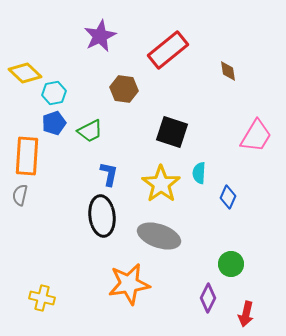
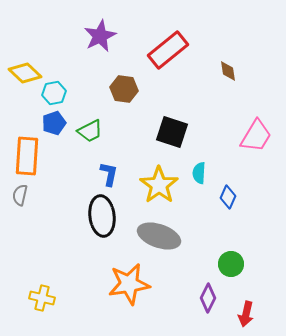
yellow star: moved 2 px left, 1 px down
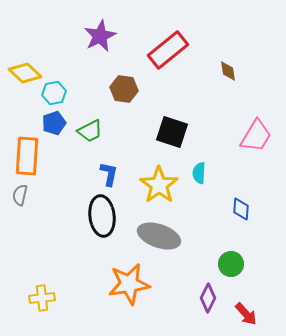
blue diamond: moved 13 px right, 12 px down; rotated 20 degrees counterclockwise
yellow cross: rotated 20 degrees counterclockwise
red arrow: rotated 55 degrees counterclockwise
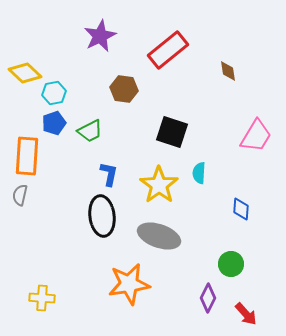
yellow cross: rotated 10 degrees clockwise
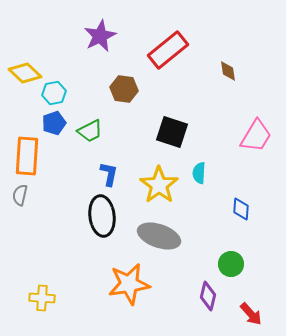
purple diamond: moved 2 px up; rotated 12 degrees counterclockwise
red arrow: moved 5 px right
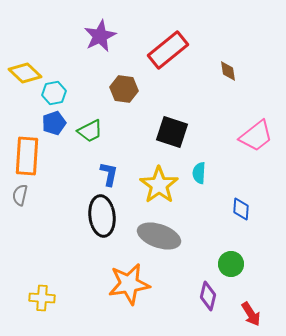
pink trapezoid: rotated 21 degrees clockwise
red arrow: rotated 10 degrees clockwise
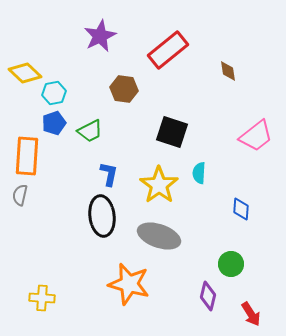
orange star: rotated 24 degrees clockwise
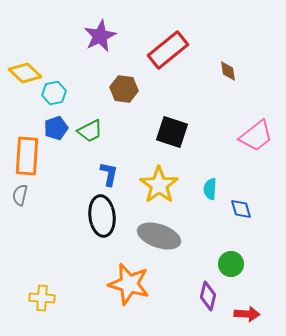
blue pentagon: moved 2 px right, 5 px down
cyan semicircle: moved 11 px right, 16 px down
blue diamond: rotated 20 degrees counterclockwise
red arrow: moved 4 px left; rotated 55 degrees counterclockwise
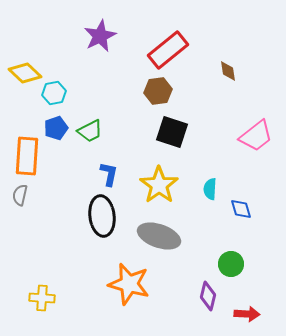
brown hexagon: moved 34 px right, 2 px down; rotated 16 degrees counterclockwise
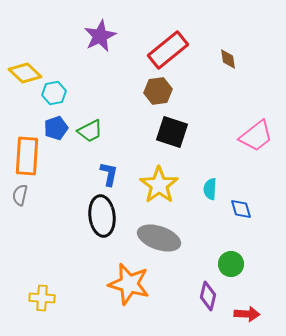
brown diamond: moved 12 px up
gray ellipse: moved 2 px down
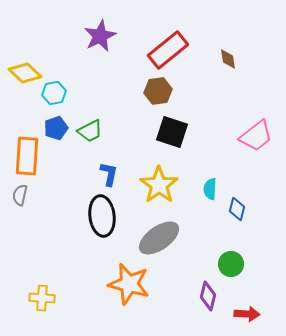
blue diamond: moved 4 px left; rotated 30 degrees clockwise
gray ellipse: rotated 54 degrees counterclockwise
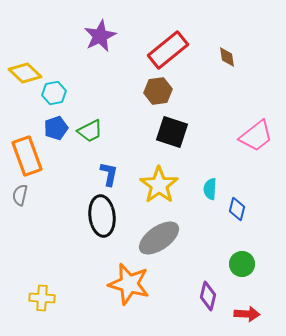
brown diamond: moved 1 px left, 2 px up
orange rectangle: rotated 24 degrees counterclockwise
green circle: moved 11 px right
